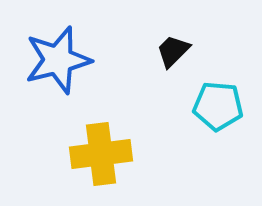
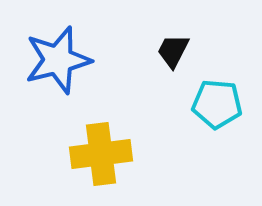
black trapezoid: rotated 18 degrees counterclockwise
cyan pentagon: moved 1 px left, 2 px up
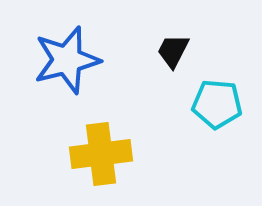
blue star: moved 9 px right
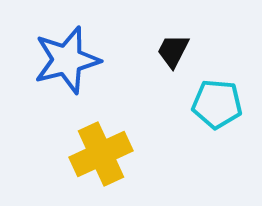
yellow cross: rotated 18 degrees counterclockwise
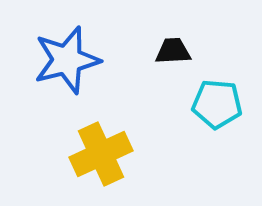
black trapezoid: rotated 60 degrees clockwise
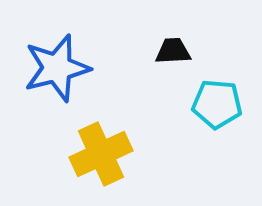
blue star: moved 10 px left, 8 px down
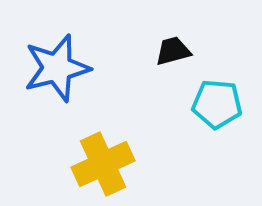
black trapezoid: rotated 12 degrees counterclockwise
yellow cross: moved 2 px right, 10 px down
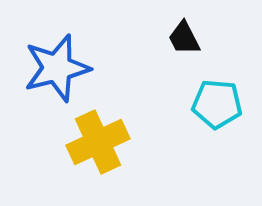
black trapezoid: moved 11 px right, 13 px up; rotated 102 degrees counterclockwise
yellow cross: moved 5 px left, 22 px up
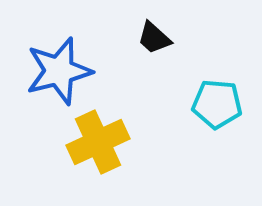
black trapezoid: moved 30 px left; rotated 21 degrees counterclockwise
blue star: moved 2 px right, 3 px down
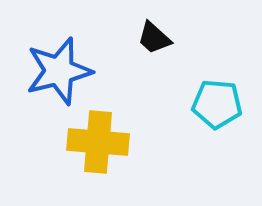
yellow cross: rotated 30 degrees clockwise
